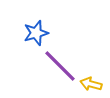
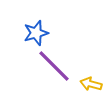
purple line: moved 6 px left
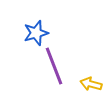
purple line: rotated 24 degrees clockwise
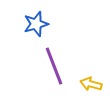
blue star: moved 9 px up
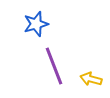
yellow arrow: moved 5 px up
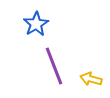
blue star: rotated 15 degrees counterclockwise
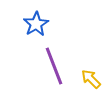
yellow arrow: rotated 30 degrees clockwise
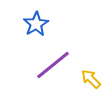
purple line: moved 1 px left, 1 px up; rotated 72 degrees clockwise
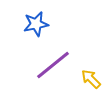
blue star: rotated 20 degrees clockwise
